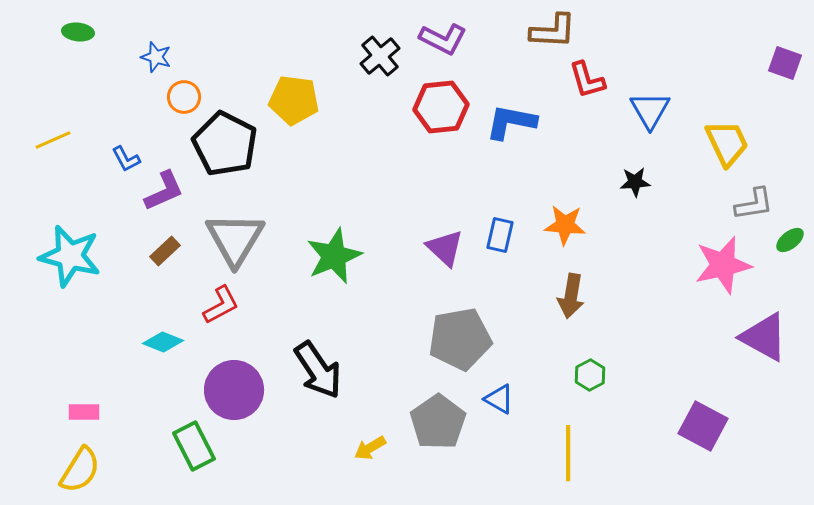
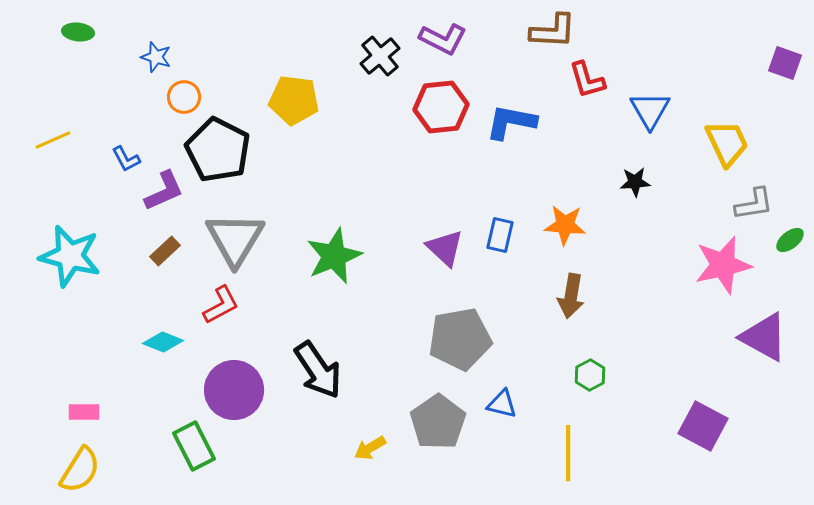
black pentagon at (225, 144): moved 7 px left, 6 px down
blue triangle at (499, 399): moved 3 px right, 5 px down; rotated 16 degrees counterclockwise
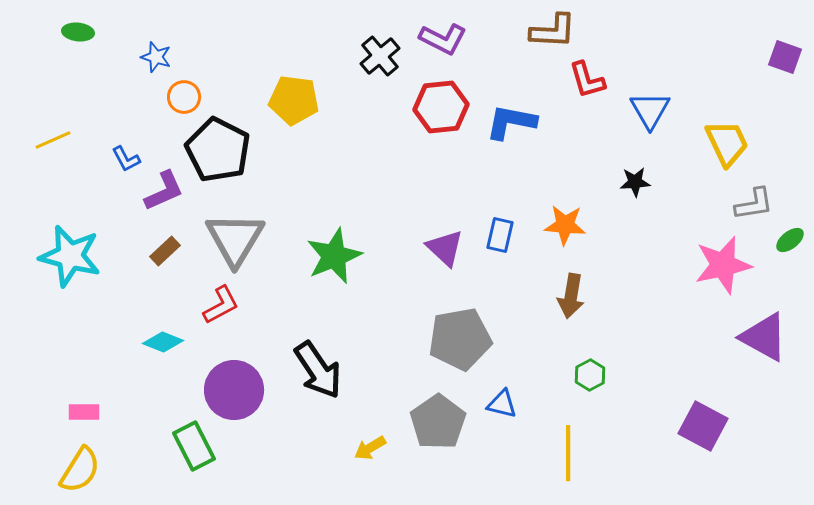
purple square at (785, 63): moved 6 px up
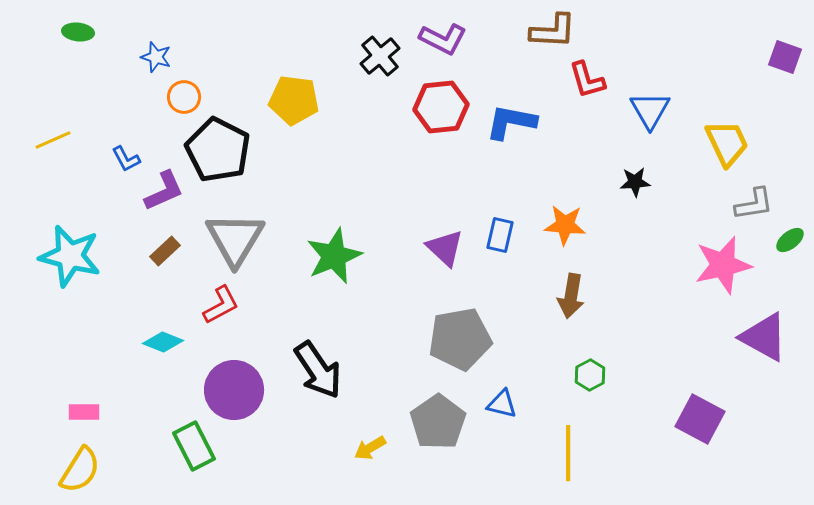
purple square at (703, 426): moved 3 px left, 7 px up
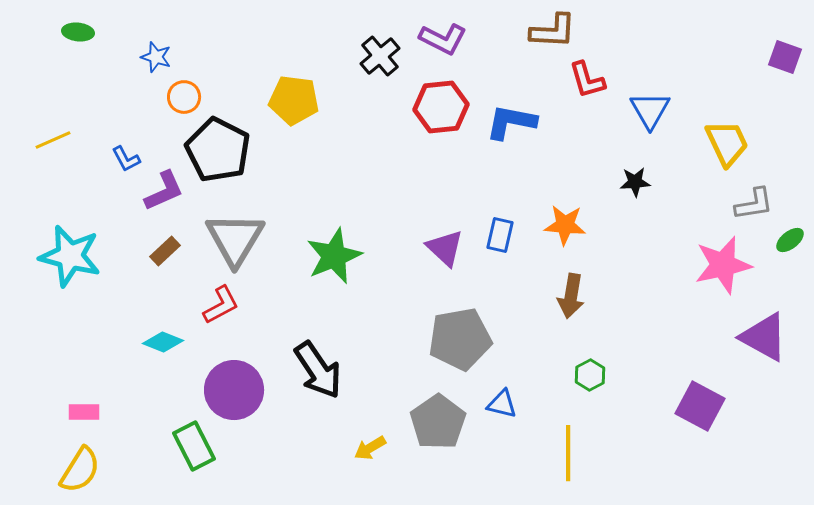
purple square at (700, 419): moved 13 px up
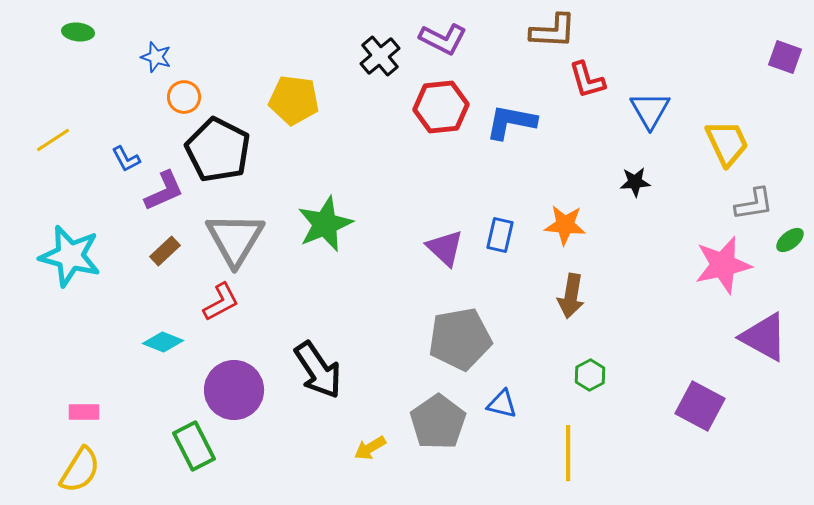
yellow line at (53, 140): rotated 9 degrees counterclockwise
green star at (334, 256): moved 9 px left, 32 px up
red L-shape at (221, 305): moved 3 px up
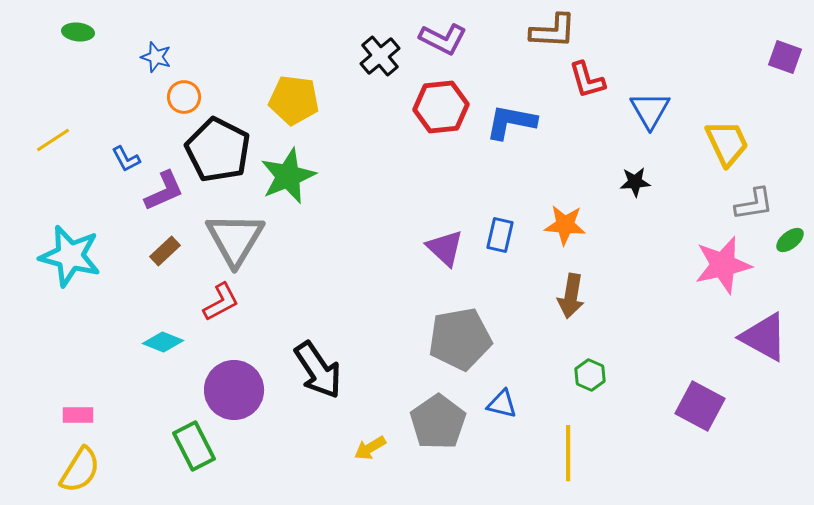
green star at (325, 224): moved 37 px left, 48 px up
green hexagon at (590, 375): rotated 8 degrees counterclockwise
pink rectangle at (84, 412): moved 6 px left, 3 px down
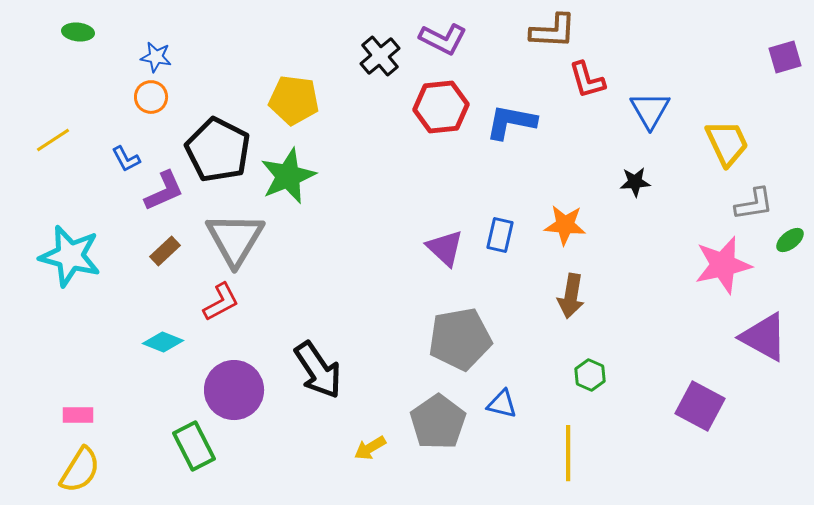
blue star at (156, 57): rotated 8 degrees counterclockwise
purple square at (785, 57): rotated 36 degrees counterclockwise
orange circle at (184, 97): moved 33 px left
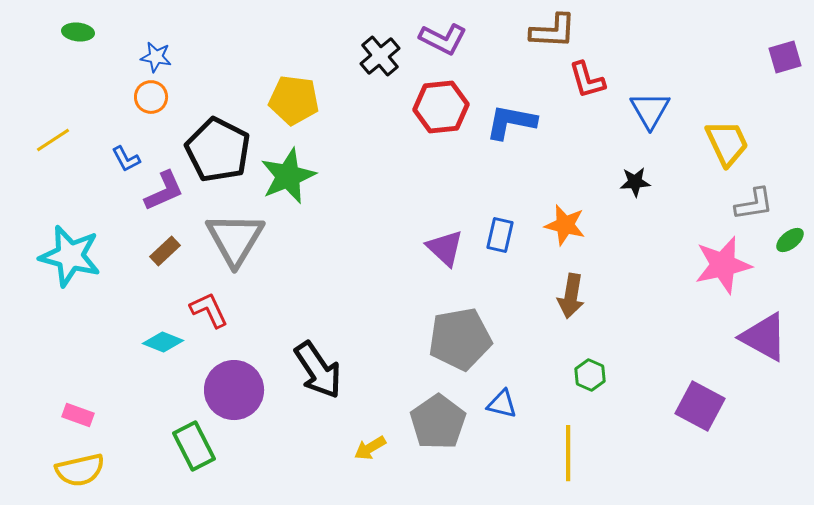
orange star at (565, 225): rotated 9 degrees clockwise
red L-shape at (221, 302): moved 12 px left, 8 px down; rotated 87 degrees counterclockwise
pink rectangle at (78, 415): rotated 20 degrees clockwise
yellow semicircle at (80, 470): rotated 45 degrees clockwise
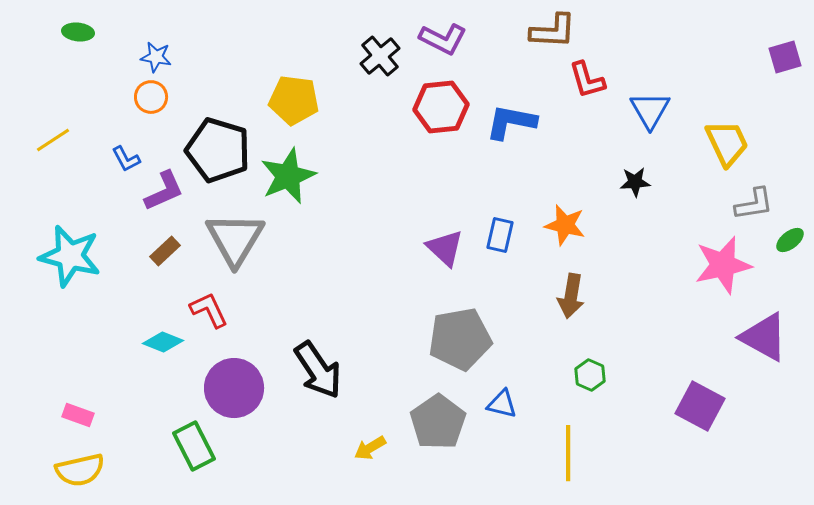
black pentagon at (218, 150): rotated 10 degrees counterclockwise
purple circle at (234, 390): moved 2 px up
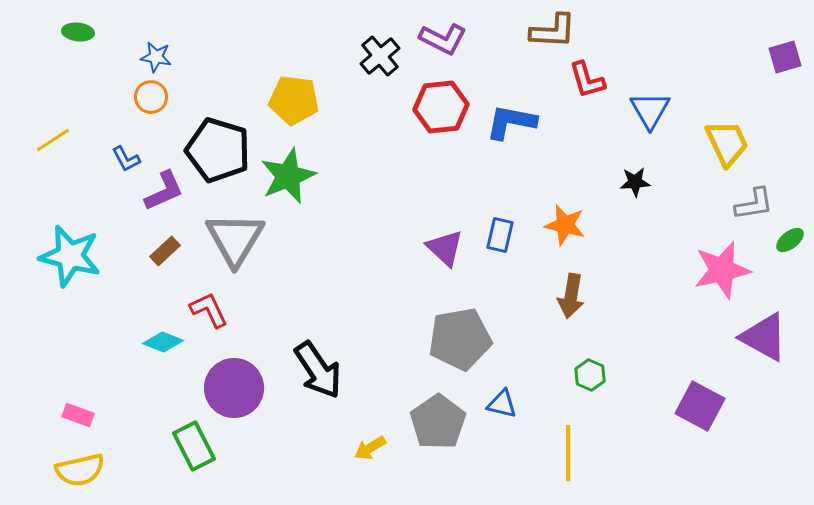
pink star at (723, 265): moved 1 px left, 5 px down
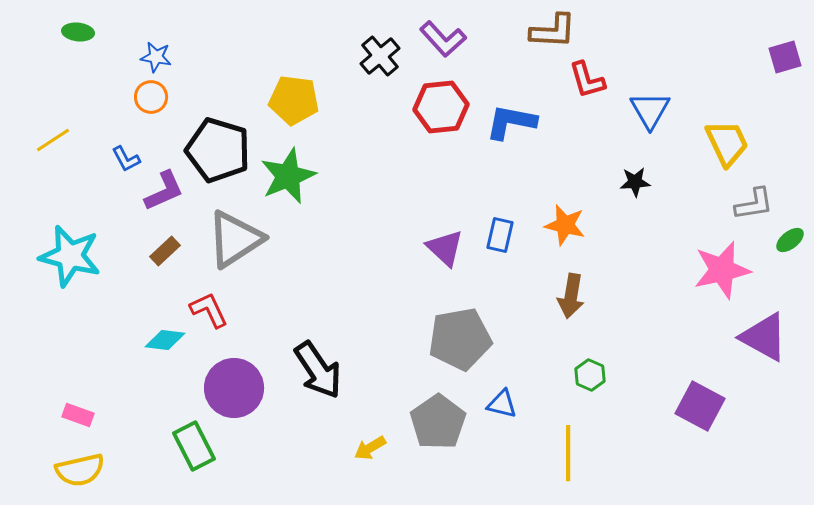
purple L-shape at (443, 39): rotated 21 degrees clockwise
gray triangle at (235, 239): rotated 26 degrees clockwise
cyan diamond at (163, 342): moved 2 px right, 2 px up; rotated 15 degrees counterclockwise
